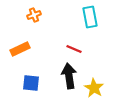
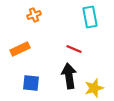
yellow star: rotated 24 degrees clockwise
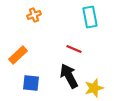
orange rectangle: moved 2 px left, 6 px down; rotated 18 degrees counterclockwise
black arrow: rotated 20 degrees counterclockwise
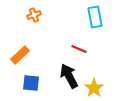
cyan rectangle: moved 5 px right
red line: moved 5 px right
orange rectangle: moved 2 px right
yellow star: rotated 18 degrees counterclockwise
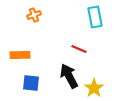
orange rectangle: rotated 42 degrees clockwise
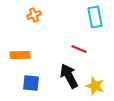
yellow star: moved 1 px right, 2 px up; rotated 18 degrees counterclockwise
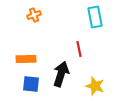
red line: rotated 56 degrees clockwise
orange rectangle: moved 6 px right, 4 px down
black arrow: moved 8 px left, 2 px up; rotated 45 degrees clockwise
blue square: moved 1 px down
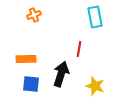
red line: rotated 21 degrees clockwise
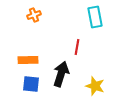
red line: moved 2 px left, 2 px up
orange rectangle: moved 2 px right, 1 px down
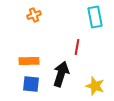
orange rectangle: moved 1 px right, 1 px down
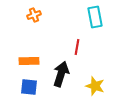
blue square: moved 2 px left, 3 px down
